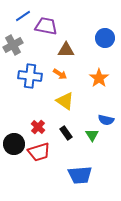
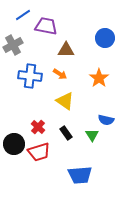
blue line: moved 1 px up
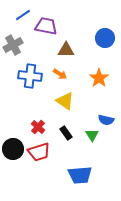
black circle: moved 1 px left, 5 px down
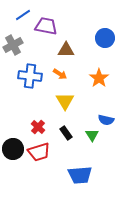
yellow triangle: rotated 24 degrees clockwise
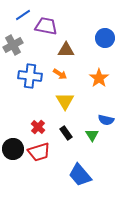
blue trapezoid: rotated 55 degrees clockwise
